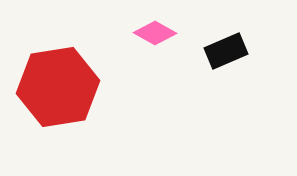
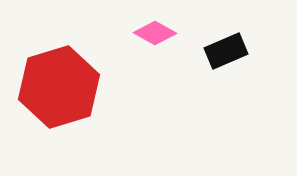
red hexagon: moved 1 px right; rotated 8 degrees counterclockwise
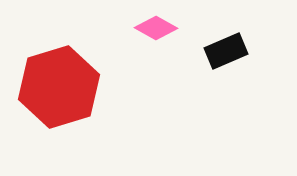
pink diamond: moved 1 px right, 5 px up
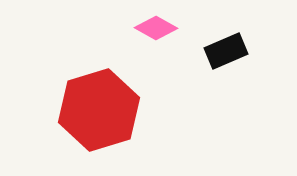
red hexagon: moved 40 px right, 23 px down
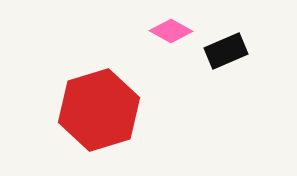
pink diamond: moved 15 px right, 3 px down
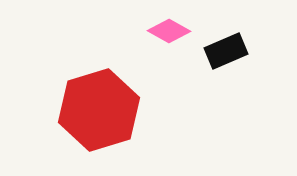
pink diamond: moved 2 px left
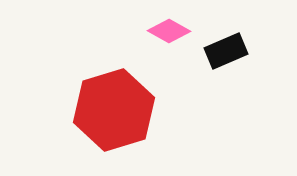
red hexagon: moved 15 px right
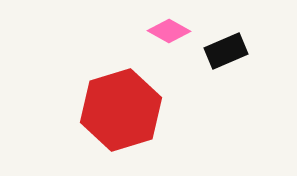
red hexagon: moved 7 px right
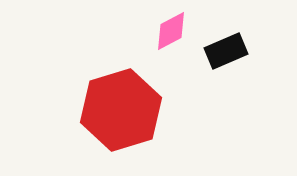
pink diamond: moved 2 px right; rotated 57 degrees counterclockwise
